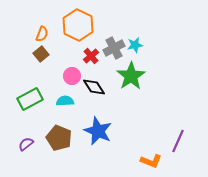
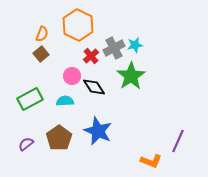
brown pentagon: rotated 15 degrees clockwise
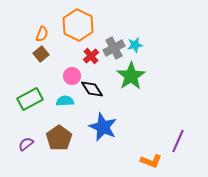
black diamond: moved 2 px left, 2 px down
blue star: moved 5 px right, 4 px up
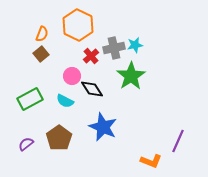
gray cross: rotated 15 degrees clockwise
cyan semicircle: rotated 150 degrees counterclockwise
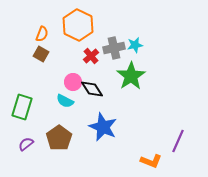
brown square: rotated 21 degrees counterclockwise
pink circle: moved 1 px right, 6 px down
green rectangle: moved 8 px left, 8 px down; rotated 45 degrees counterclockwise
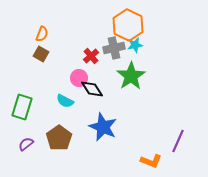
orange hexagon: moved 50 px right
pink circle: moved 6 px right, 4 px up
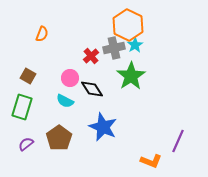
cyan star: rotated 21 degrees counterclockwise
brown square: moved 13 px left, 22 px down
pink circle: moved 9 px left
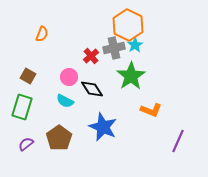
pink circle: moved 1 px left, 1 px up
orange L-shape: moved 51 px up
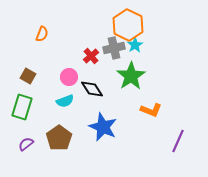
cyan semicircle: rotated 48 degrees counterclockwise
